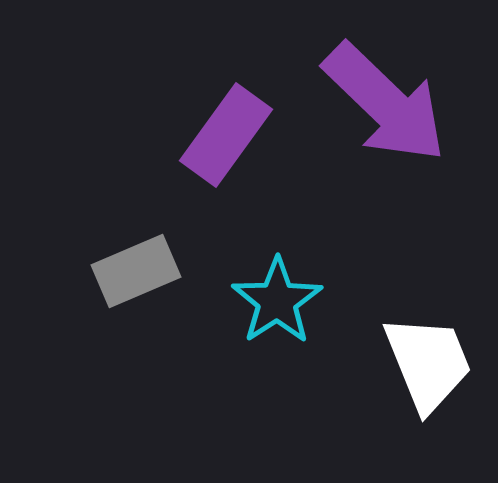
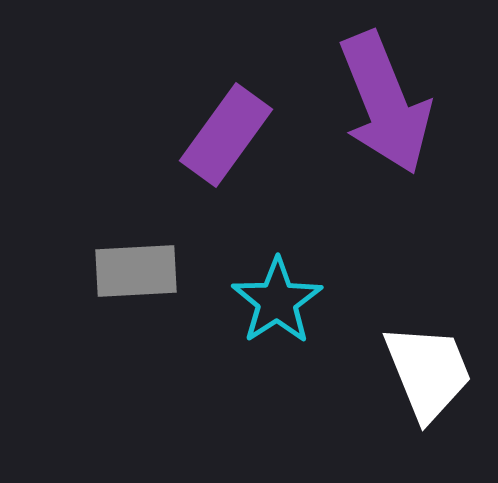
purple arrow: rotated 24 degrees clockwise
gray rectangle: rotated 20 degrees clockwise
white trapezoid: moved 9 px down
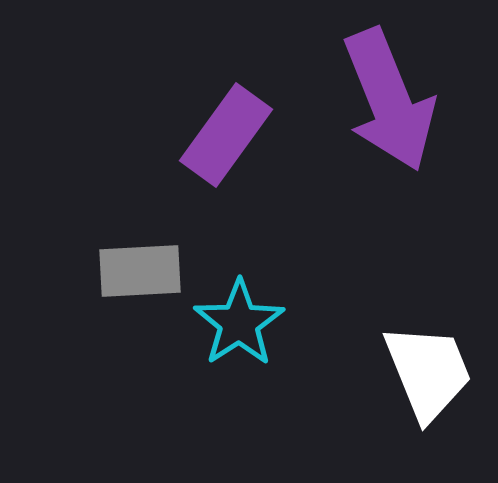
purple arrow: moved 4 px right, 3 px up
gray rectangle: moved 4 px right
cyan star: moved 38 px left, 22 px down
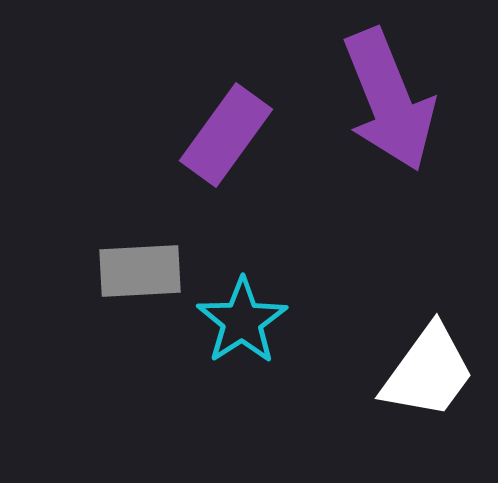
cyan star: moved 3 px right, 2 px up
white trapezoid: rotated 58 degrees clockwise
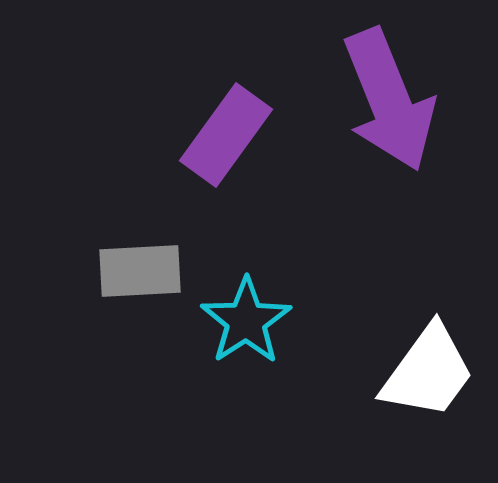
cyan star: moved 4 px right
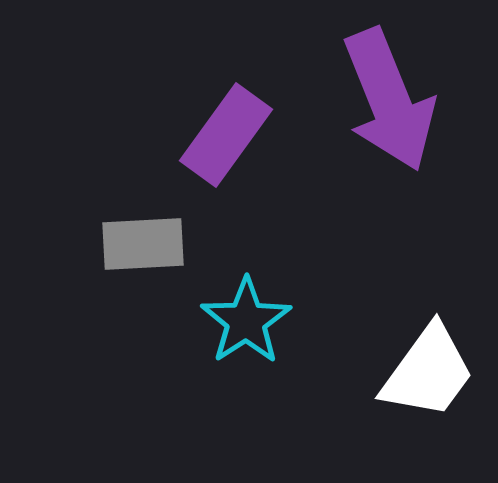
gray rectangle: moved 3 px right, 27 px up
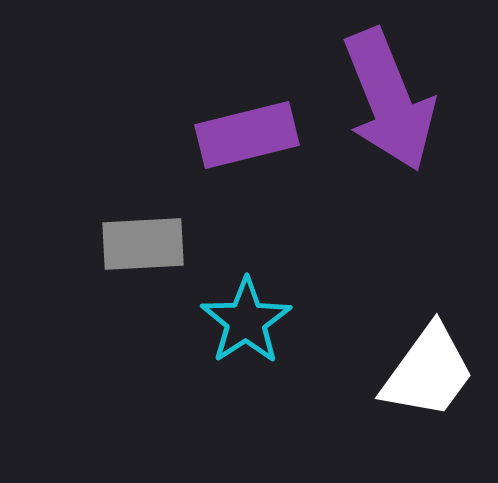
purple rectangle: moved 21 px right; rotated 40 degrees clockwise
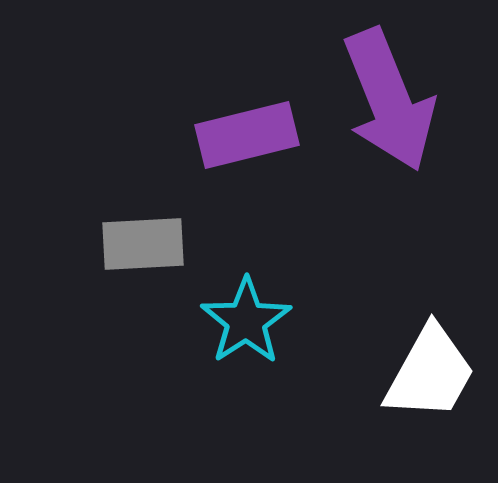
white trapezoid: moved 2 px right, 1 px down; rotated 7 degrees counterclockwise
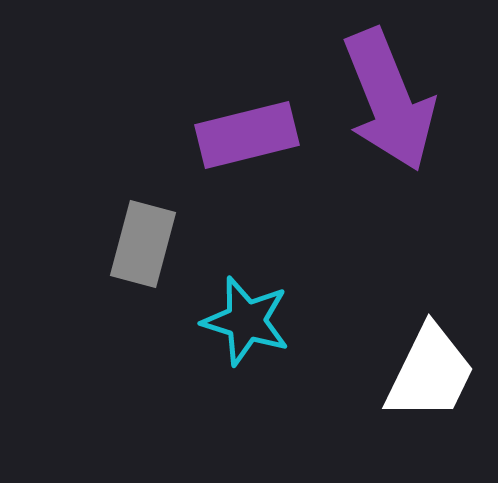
gray rectangle: rotated 72 degrees counterclockwise
cyan star: rotated 22 degrees counterclockwise
white trapezoid: rotated 3 degrees counterclockwise
